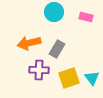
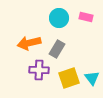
cyan circle: moved 5 px right, 6 px down
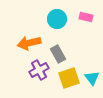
cyan circle: moved 2 px left, 1 px down
gray rectangle: moved 1 px right, 5 px down; rotated 60 degrees counterclockwise
purple cross: rotated 30 degrees counterclockwise
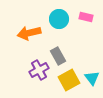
cyan circle: moved 2 px right
orange arrow: moved 10 px up
gray rectangle: moved 2 px down
yellow square: moved 2 px down; rotated 10 degrees counterclockwise
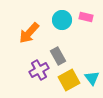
cyan circle: moved 3 px right, 1 px down
orange arrow: rotated 35 degrees counterclockwise
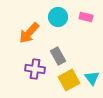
cyan circle: moved 4 px left, 3 px up
purple cross: moved 4 px left, 1 px up; rotated 36 degrees clockwise
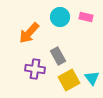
cyan circle: moved 2 px right
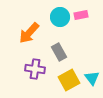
pink rectangle: moved 5 px left, 2 px up; rotated 24 degrees counterclockwise
gray rectangle: moved 1 px right, 4 px up
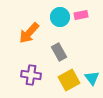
purple cross: moved 4 px left, 6 px down
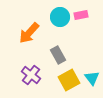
gray rectangle: moved 1 px left, 3 px down
purple cross: rotated 30 degrees clockwise
